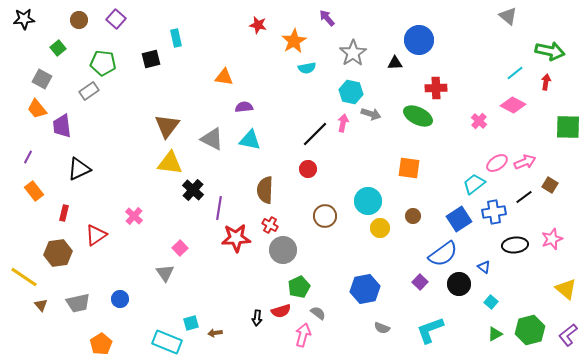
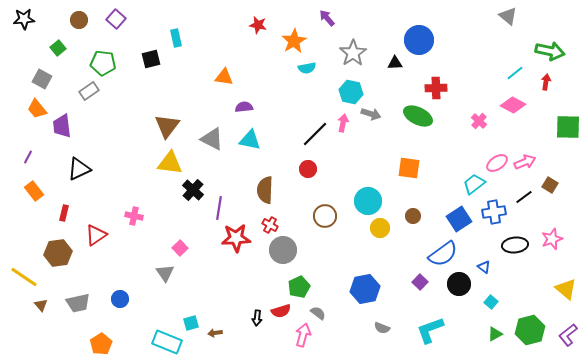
pink cross at (134, 216): rotated 30 degrees counterclockwise
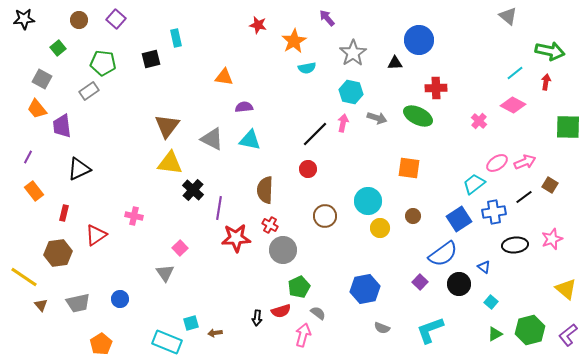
gray arrow at (371, 114): moved 6 px right, 4 px down
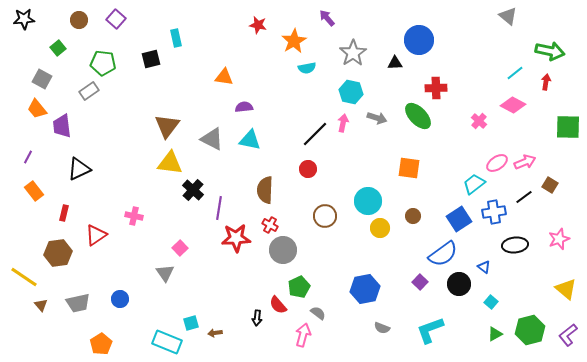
green ellipse at (418, 116): rotated 20 degrees clockwise
pink star at (552, 239): moved 7 px right
red semicircle at (281, 311): moved 3 px left, 6 px up; rotated 66 degrees clockwise
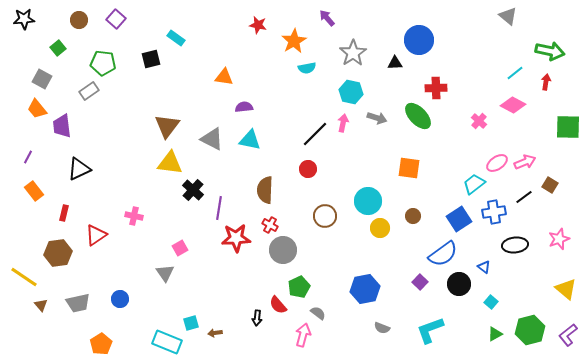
cyan rectangle at (176, 38): rotated 42 degrees counterclockwise
pink square at (180, 248): rotated 14 degrees clockwise
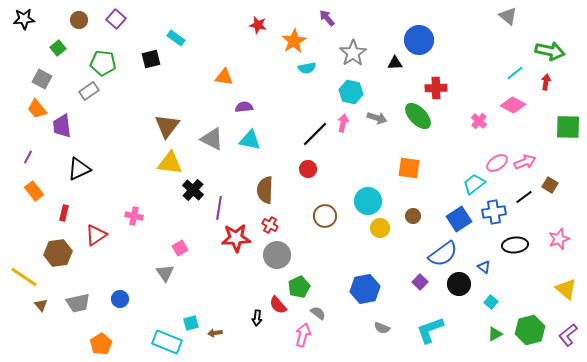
gray circle at (283, 250): moved 6 px left, 5 px down
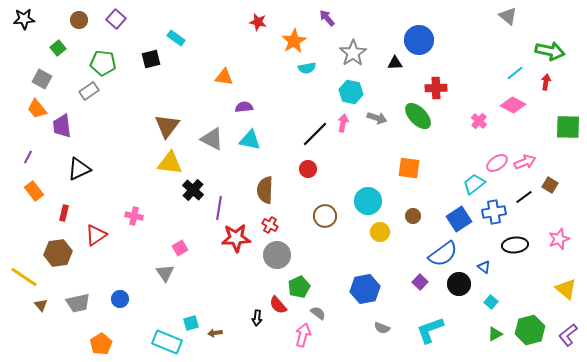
red star at (258, 25): moved 3 px up
yellow circle at (380, 228): moved 4 px down
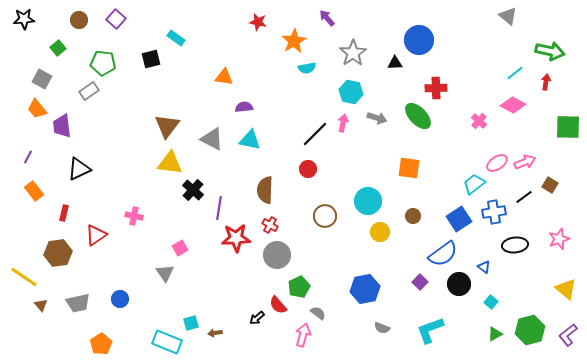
black arrow at (257, 318): rotated 42 degrees clockwise
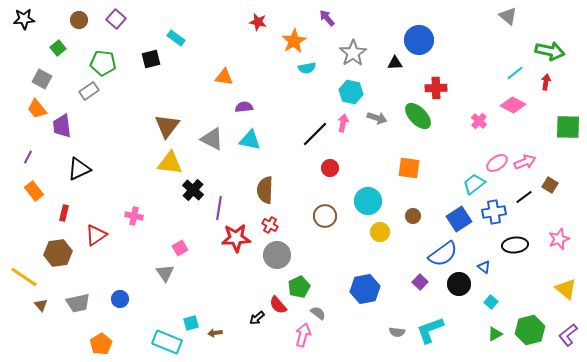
red circle at (308, 169): moved 22 px right, 1 px up
gray semicircle at (382, 328): moved 15 px right, 4 px down; rotated 14 degrees counterclockwise
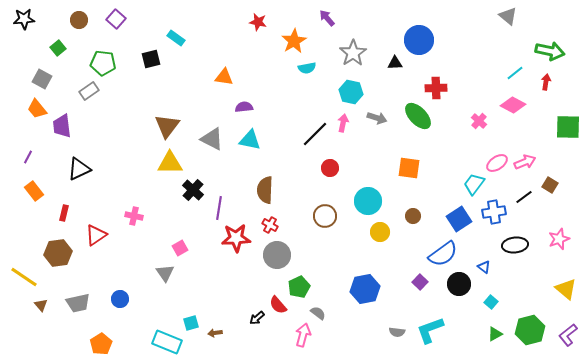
yellow triangle at (170, 163): rotated 8 degrees counterclockwise
cyan trapezoid at (474, 184): rotated 15 degrees counterclockwise
